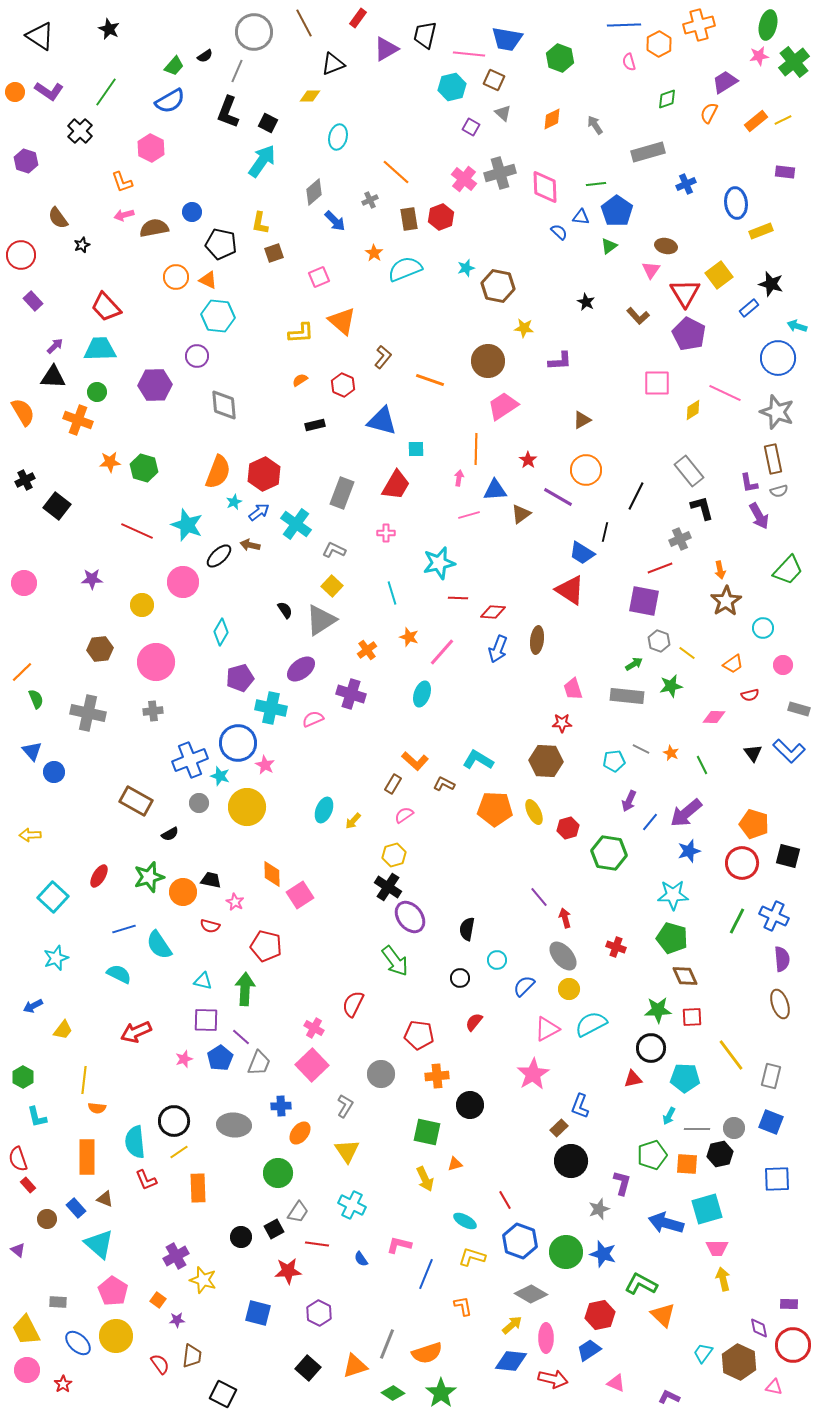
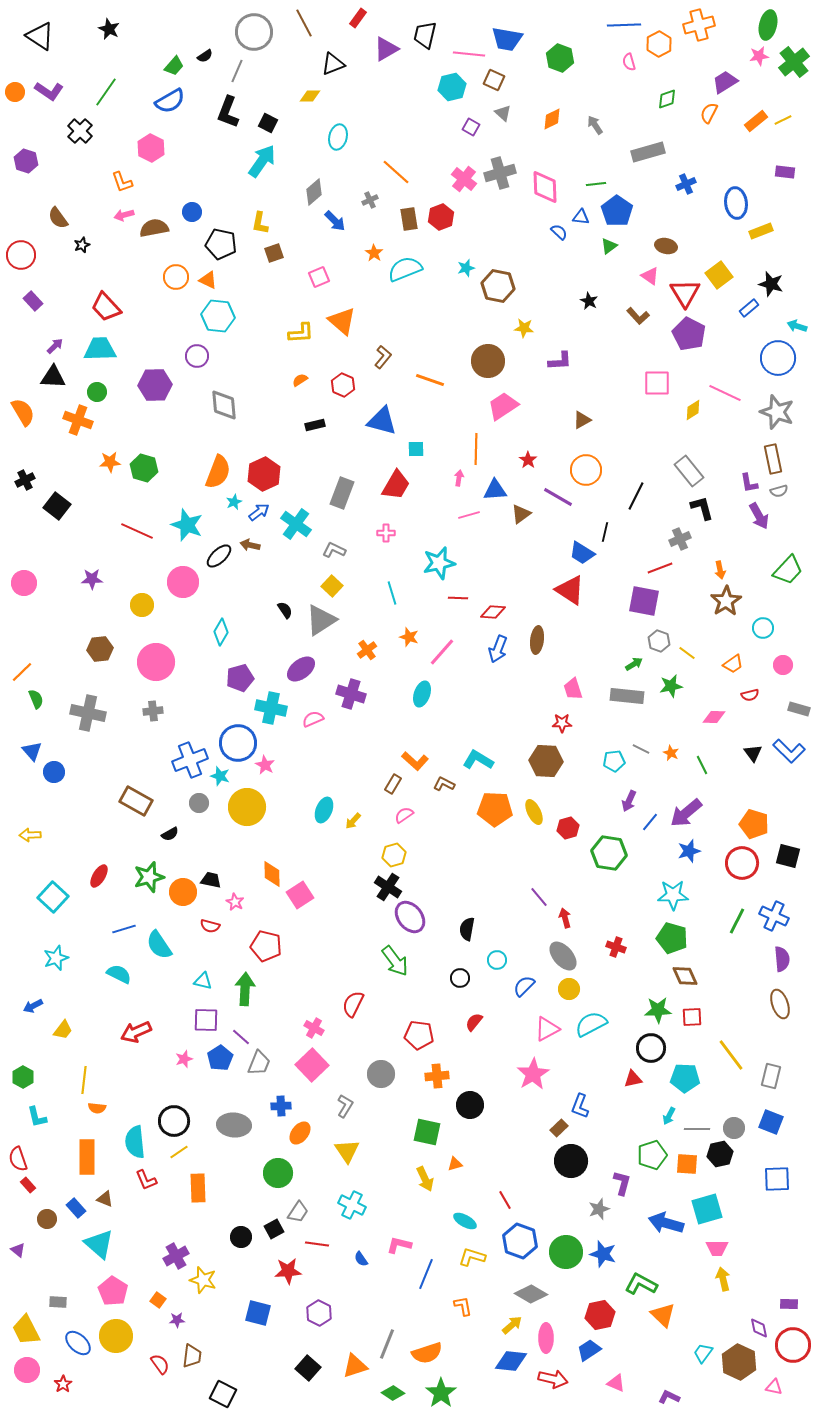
pink triangle at (651, 270): moved 1 px left, 6 px down; rotated 30 degrees counterclockwise
black star at (586, 302): moved 3 px right, 1 px up
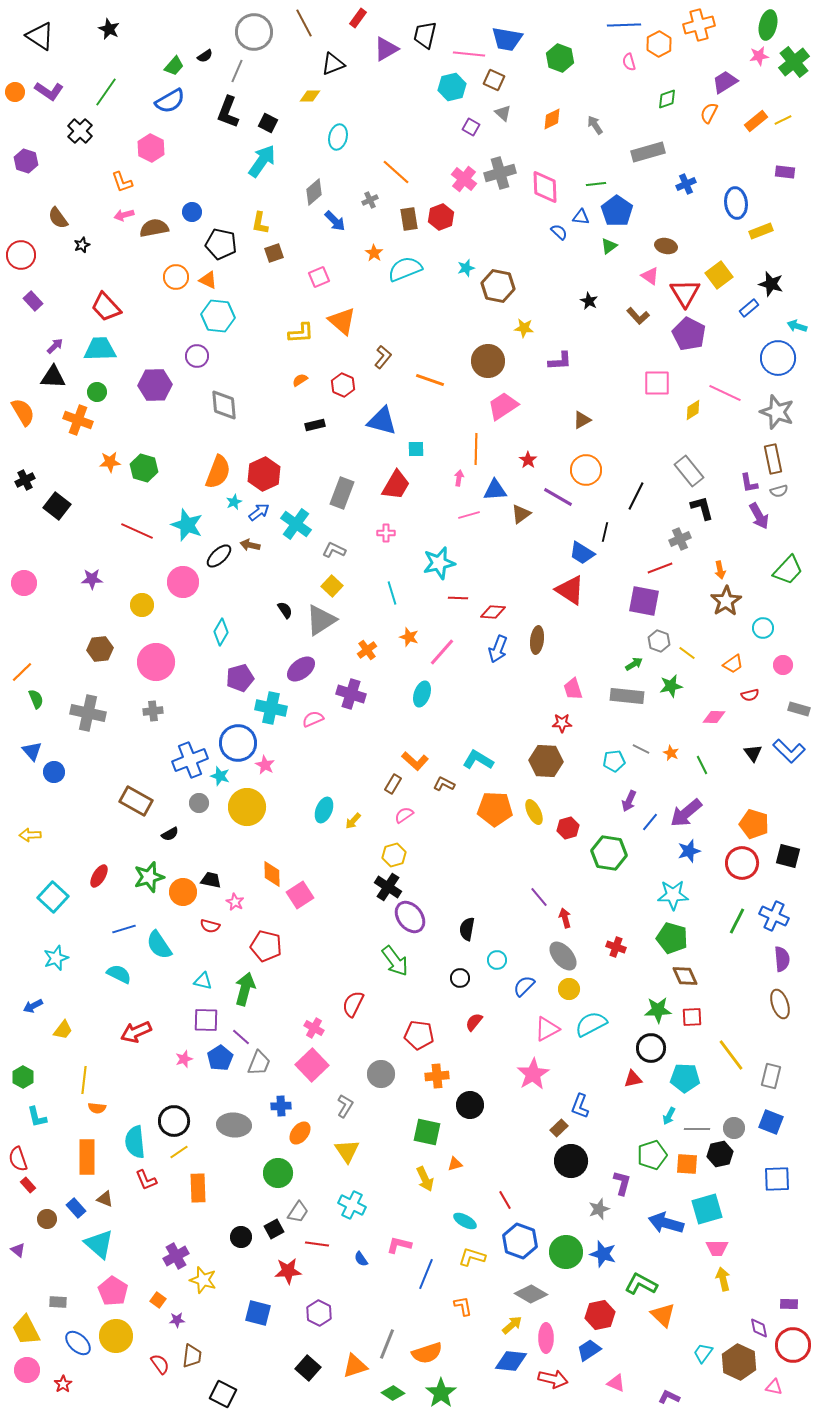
green arrow at (245, 989): rotated 12 degrees clockwise
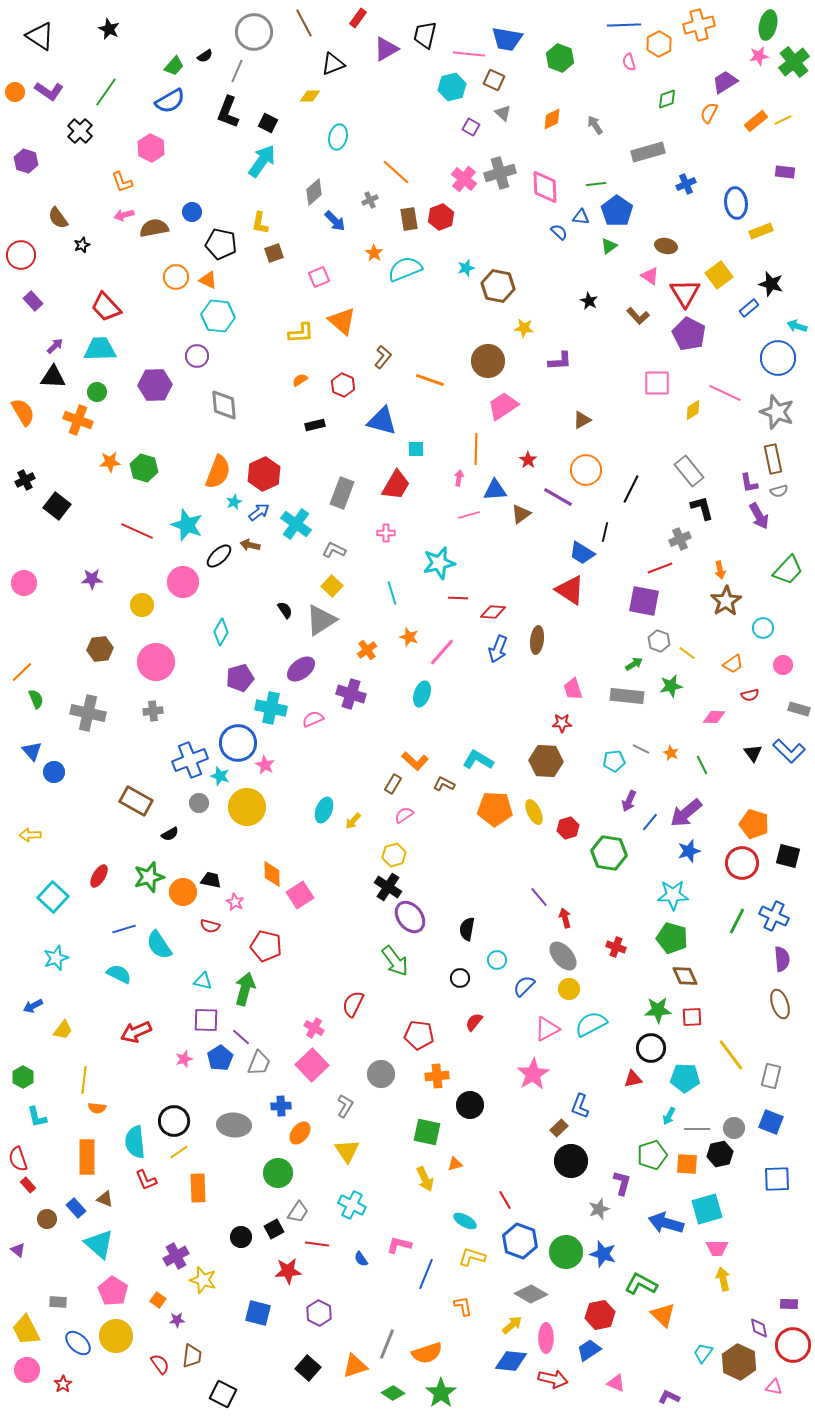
black line at (636, 496): moved 5 px left, 7 px up
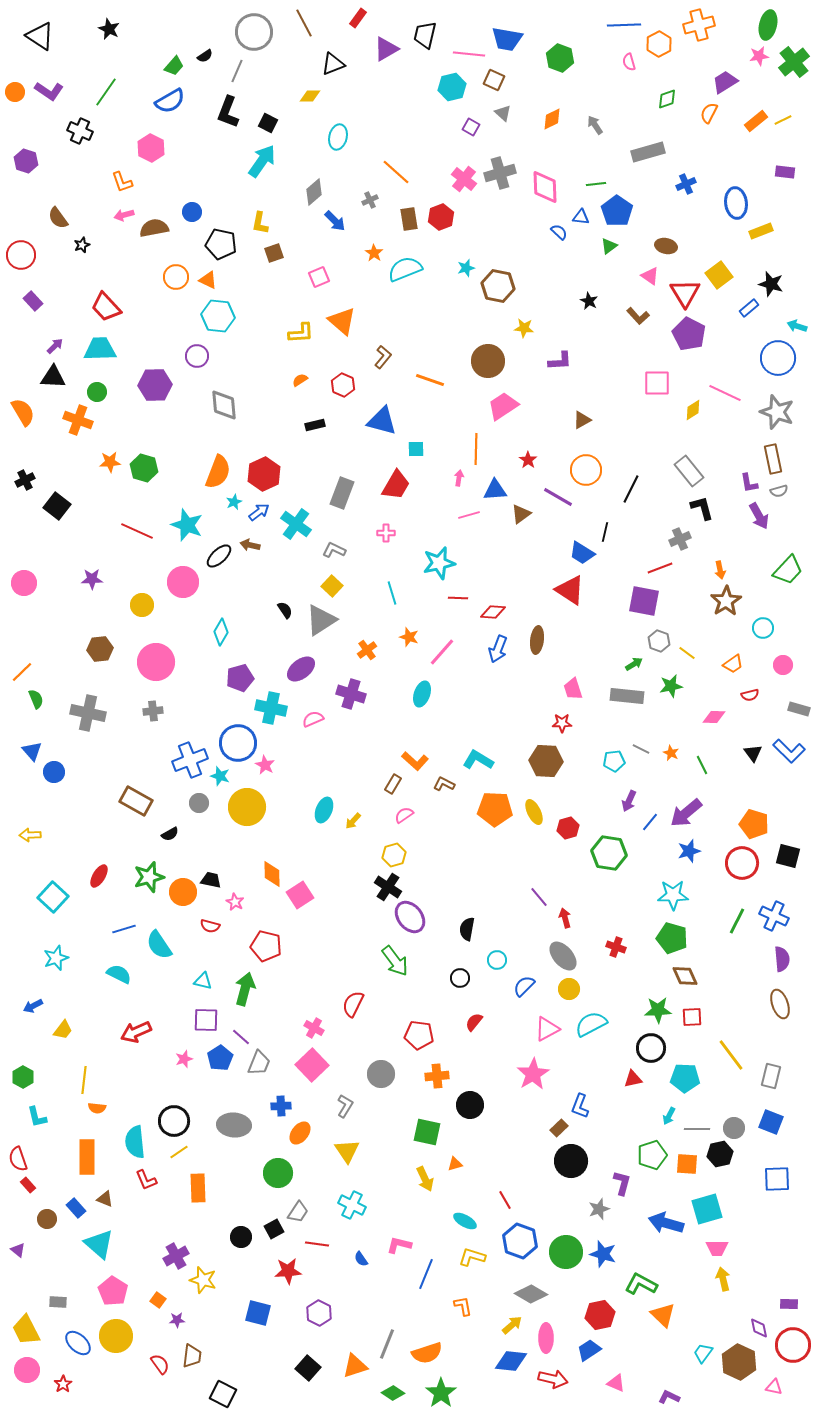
black cross at (80, 131): rotated 20 degrees counterclockwise
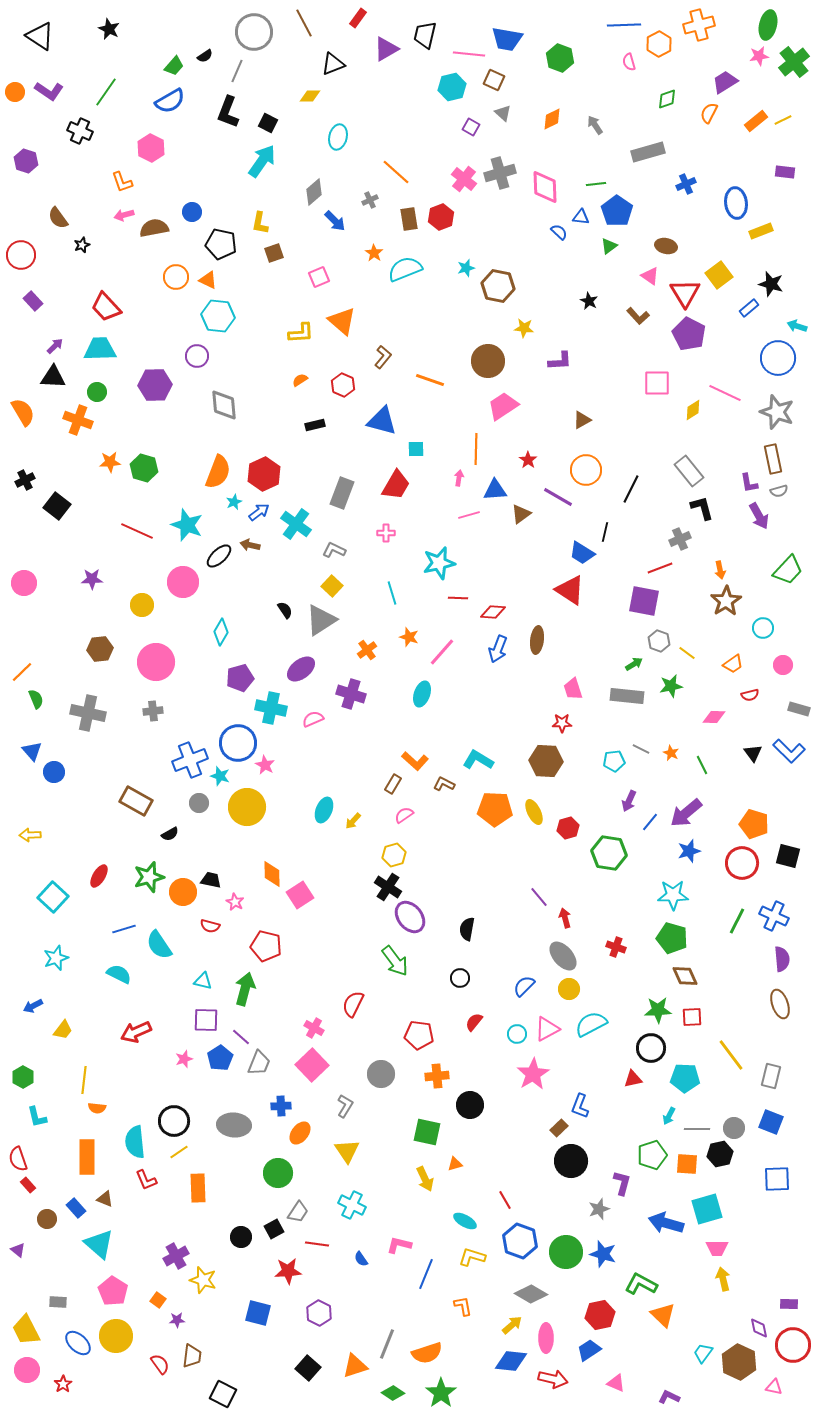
cyan circle at (497, 960): moved 20 px right, 74 px down
